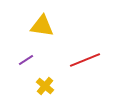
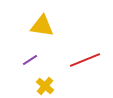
purple line: moved 4 px right
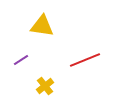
purple line: moved 9 px left
yellow cross: rotated 12 degrees clockwise
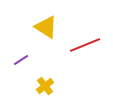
yellow triangle: moved 4 px right, 1 px down; rotated 25 degrees clockwise
red line: moved 15 px up
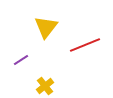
yellow triangle: rotated 35 degrees clockwise
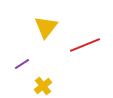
purple line: moved 1 px right, 4 px down
yellow cross: moved 2 px left
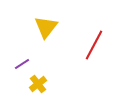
red line: moved 9 px right; rotated 40 degrees counterclockwise
yellow cross: moved 5 px left, 2 px up
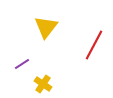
yellow cross: moved 5 px right; rotated 18 degrees counterclockwise
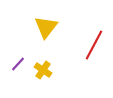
purple line: moved 4 px left; rotated 14 degrees counterclockwise
yellow cross: moved 14 px up
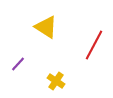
yellow triangle: rotated 35 degrees counterclockwise
yellow cross: moved 13 px right, 11 px down
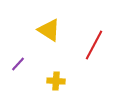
yellow triangle: moved 3 px right, 3 px down
yellow cross: rotated 30 degrees counterclockwise
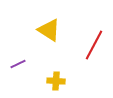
purple line: rotated 21 degrees clockwise
